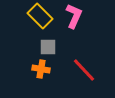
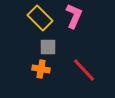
yellow rectangle: moved 2 px down
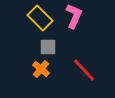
orange cross: rotated 30 degrees clockwise
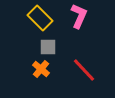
pink L-shape: moved 5 px right
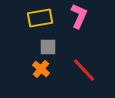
yellow rectangle: rotated 55 degrees counterclockwise
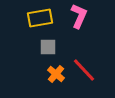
orange cross: moved 15 px right, 5 px down
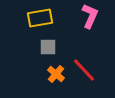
pink L-shape: moved 11 px right
